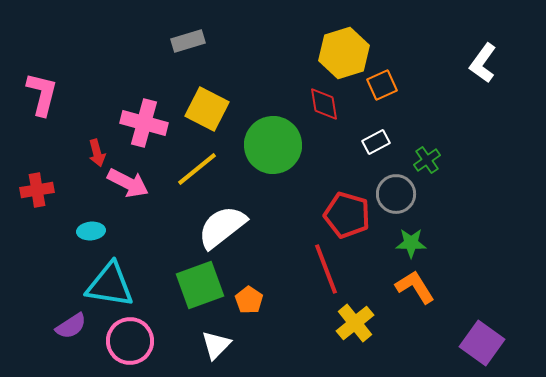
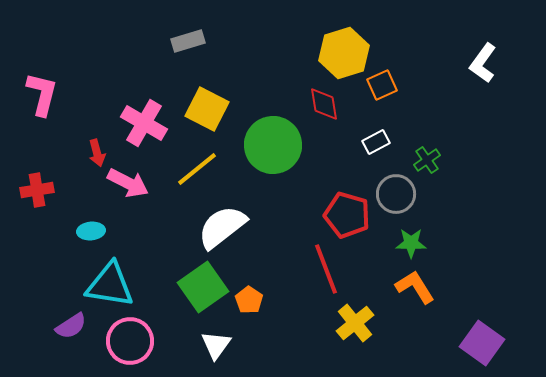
pink cross: rotated 15 degrees clockwise
green square: moved 3 px right, 2 px down; rotated 15 degrees counterclockwise
white triangle: rotated 8 degrees counterclockwise
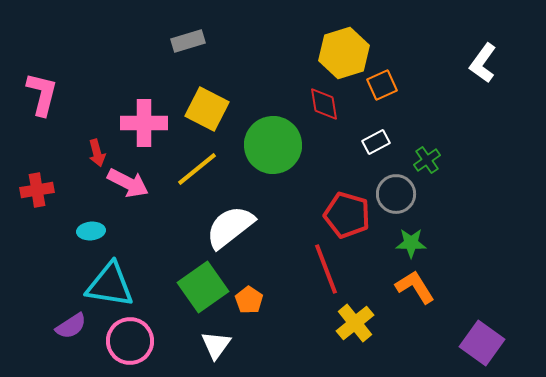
pink cross: rotated 30 degrees counterclockwise
white semicircle: moved 8 px right
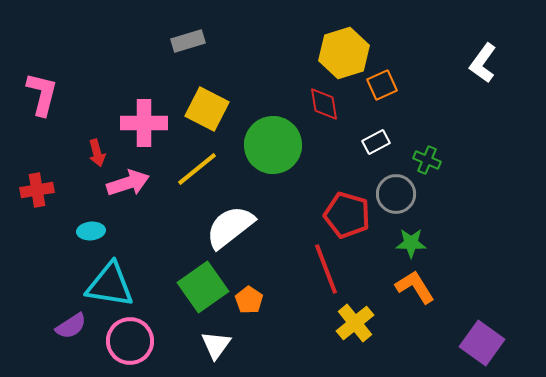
green cross: rotated 32 degrees counterclockwise
pink arrow: rotated 45 degrees counterclockwise
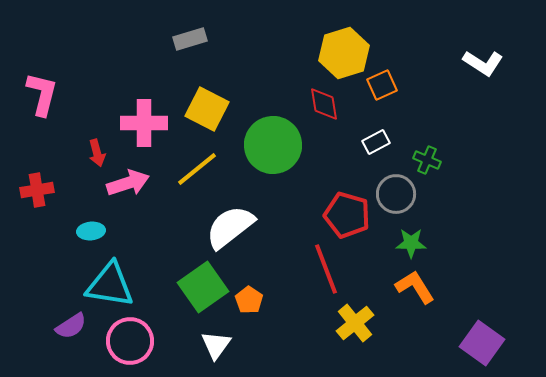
gray rectangle: moved 2 px right, 2 px up
white L-shape: rotated 93 degrees counterclockwise
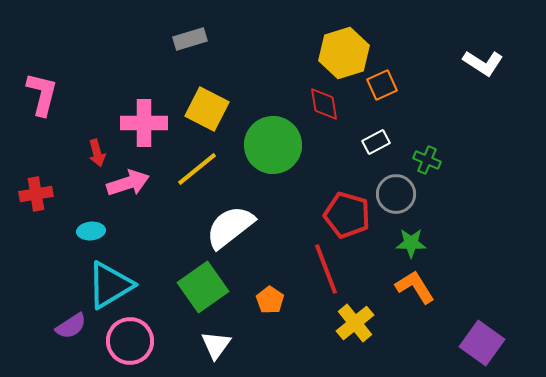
red cross: moved 1 px left, 4 px down
cyan triangle: rotated 40 degrees counterclockwise
orange pentagon: moved 21 px right
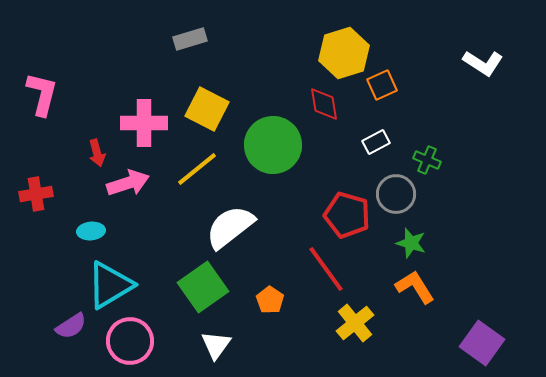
green star: rotated 16 degrees clockwise
red line: rotated 15 degrees counterclockwise
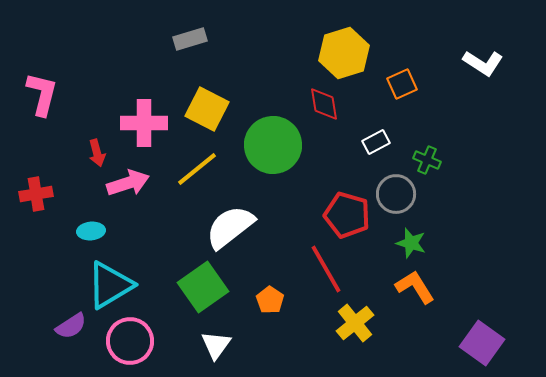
orange square: moved 20 px right, 1 px up
red line: rotated 6 degrees clockwise
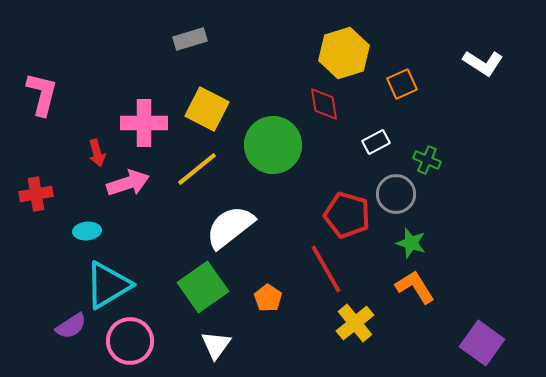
cyan ellipse: moved 4 px left
cyan triangle: moved 2 px left
orange pentagon: moved 2 px left, 2 px up
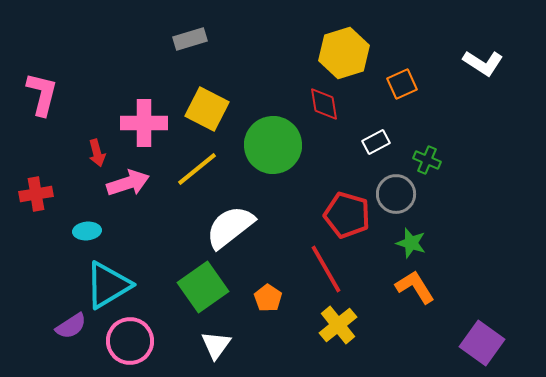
yellow cross: moved 17 px left, 2 px down
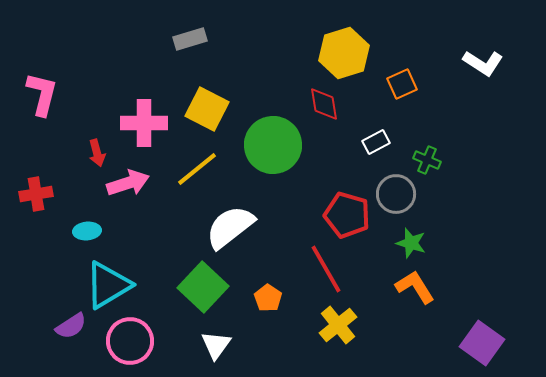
green square: rotated 12 degrees counterclockwise
